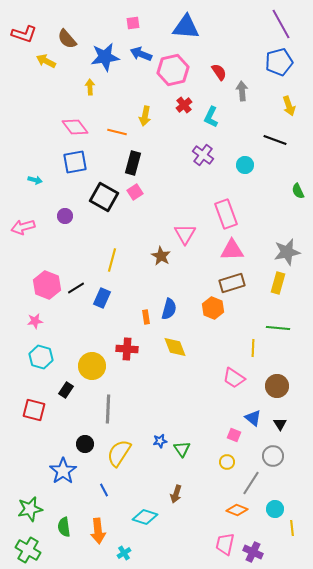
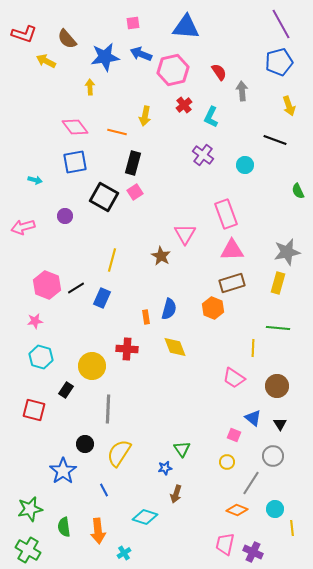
blue star at (160, 441): moved 5 px right, 27 px down
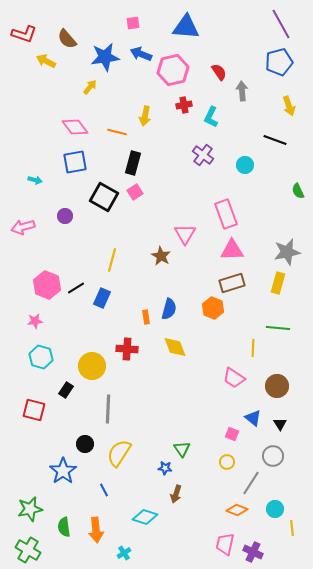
yellow arrow at (90, 87): rotated 42 degrees clockwise
red cross at (184, 105): rotated 28 degrees clockwise
pink square at (234, 435): moved 2 px left, 1 px up
blue star at (165, 468): rotated 16 degrees clockwise
orange arrow at (98, 531): moved 2 px left, 1 px up
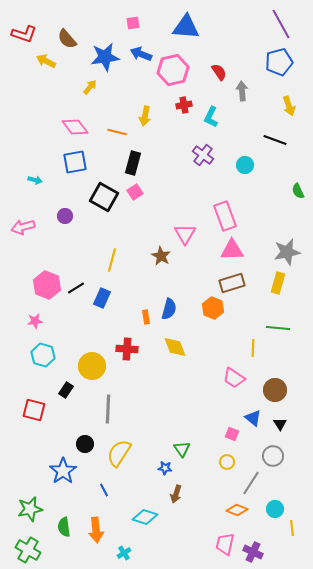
pink rectangle at (226, 214): moved 1 px left, 2 px down
cyan hexagon at (41, 357): moved 2 px right, 2 px up
brown circle at (277, 386): moved 2 px left, 4 px down
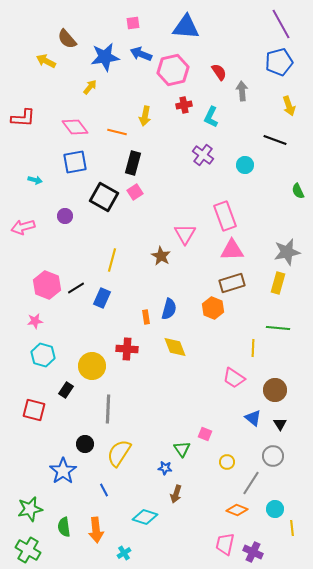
red L-shape at (24, 34): moved 1 px left, 84 px down; rotated 15 degrees counterclockwise
pink square at (232, 434): moved 27 px left
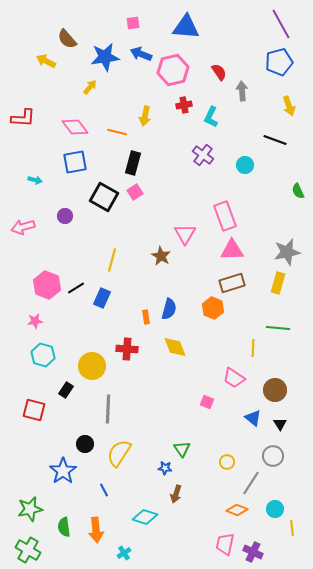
pink square at (205, 434): moved 2 px right, 32 px up
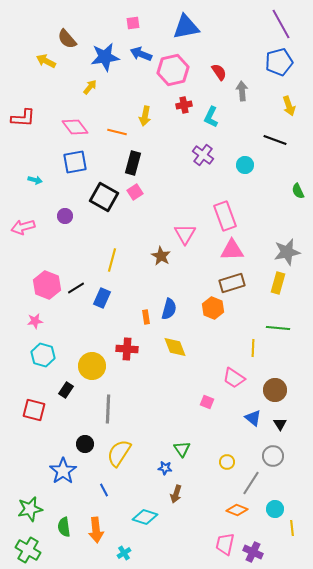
blue triangle at (186, 27): rotated 16 degrees counterclockwise
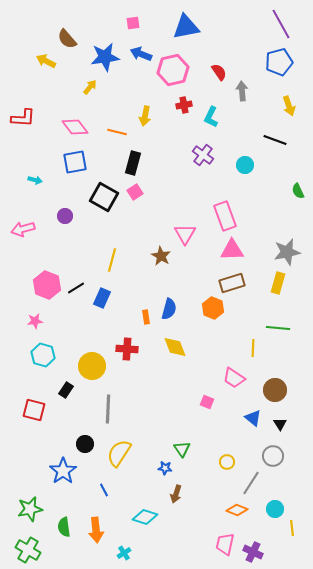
pink arrow at (23, 227): moved 2 px down
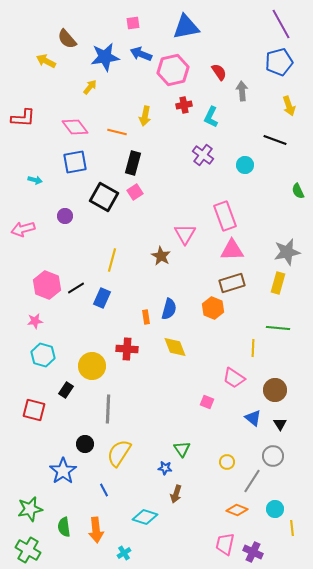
gray line at (251, 483): moved 1 px right, 2 px up
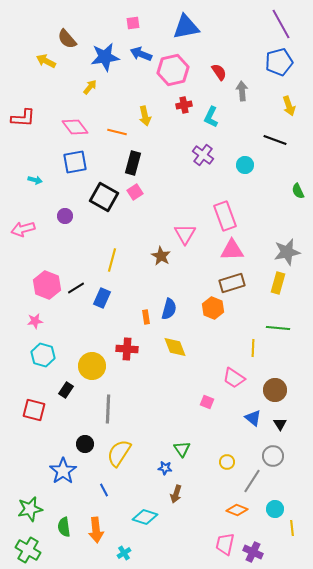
yellow arrow at (145, 116): rotated 24 degrees counterclockwise
